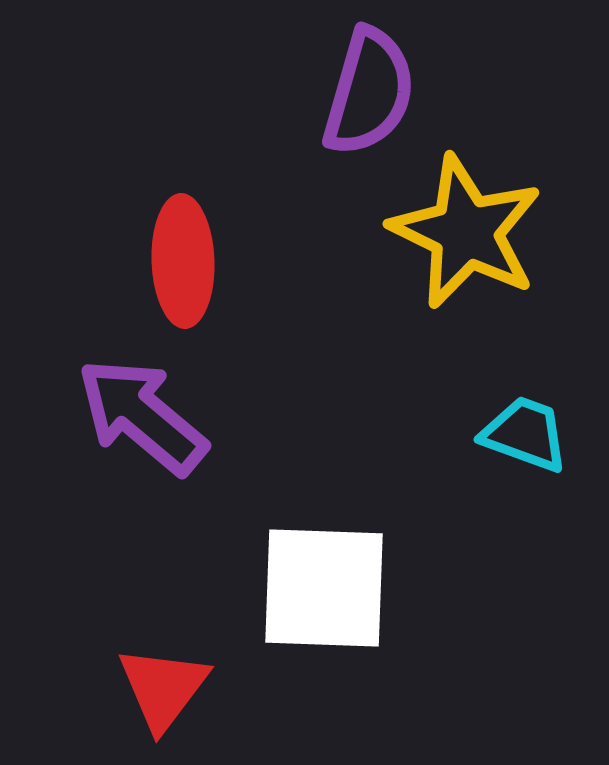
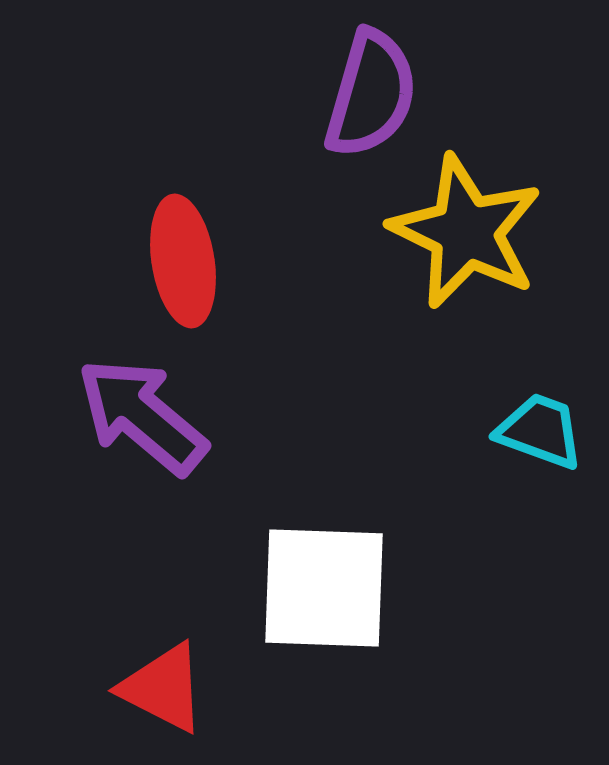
purple semicircle: moved 2 px right, 2 px down
red ellipse: rotated 7 degrees counterclockwise
cyan trapezoid: moved 15 px right, 3 px up
red triangle: rotated 40 degrees counterclockwise
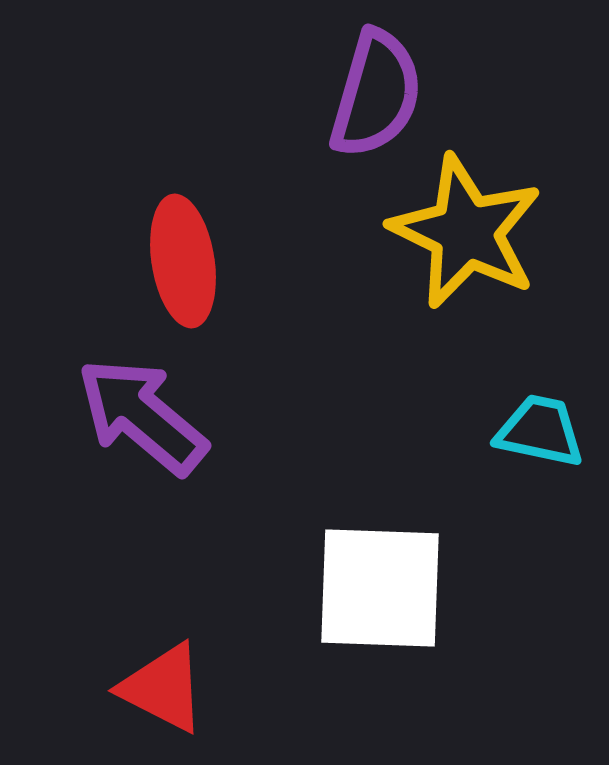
purple semicircle: moved 5 px right
cyan trapezoid: rotated 8 degrees counterclockwise
white square: moved 56 px right
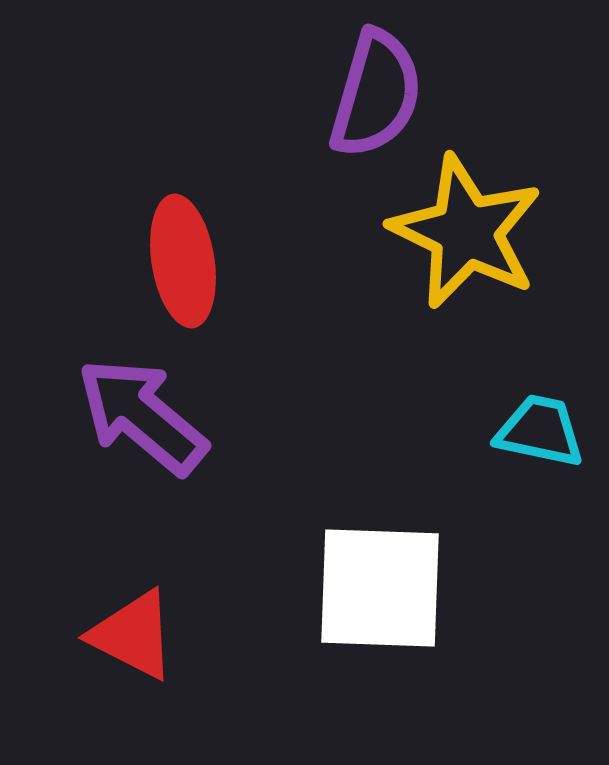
red triangle: moved 30 px left, 53 px up
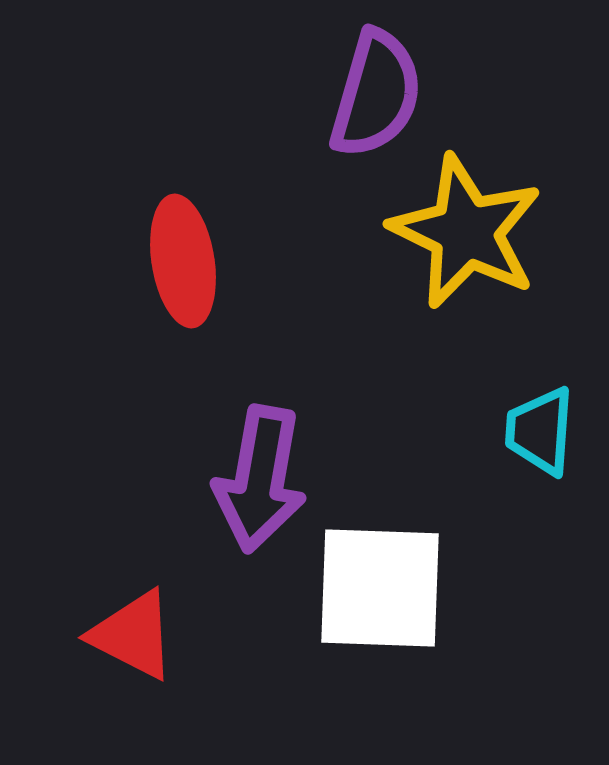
purple arrow: moved 118 px right, 63 px down; rotated 120 degrees counterclockwise
cyan trapezoid: rotated 98 degrees counterclockwise
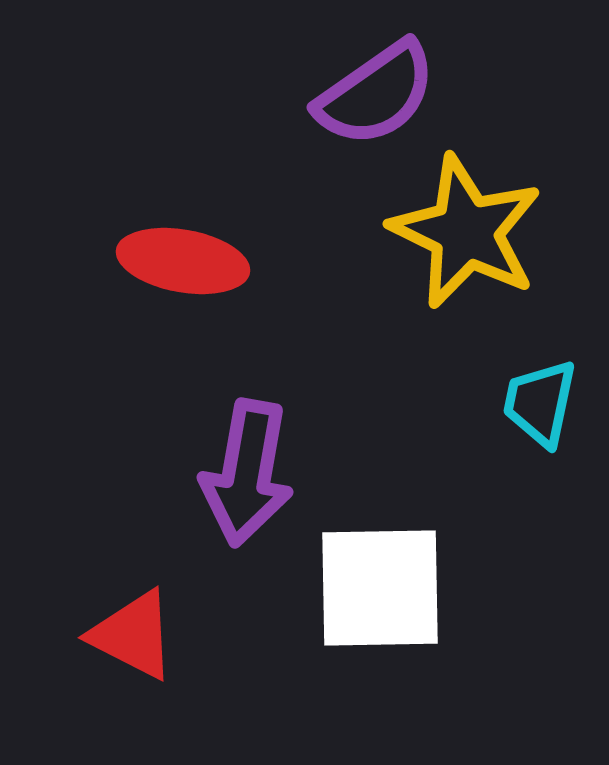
purple semicircle: rotated 39 degrees clockwise
red ellipse: rotated 71 degrees counterclockwise
cyan trapezoid: moved 28 px up; rotated 8 degrees clockwise
purple arrow: moved 13 px left, 6 px up
white square: rotated 3 degrees counterclockwise
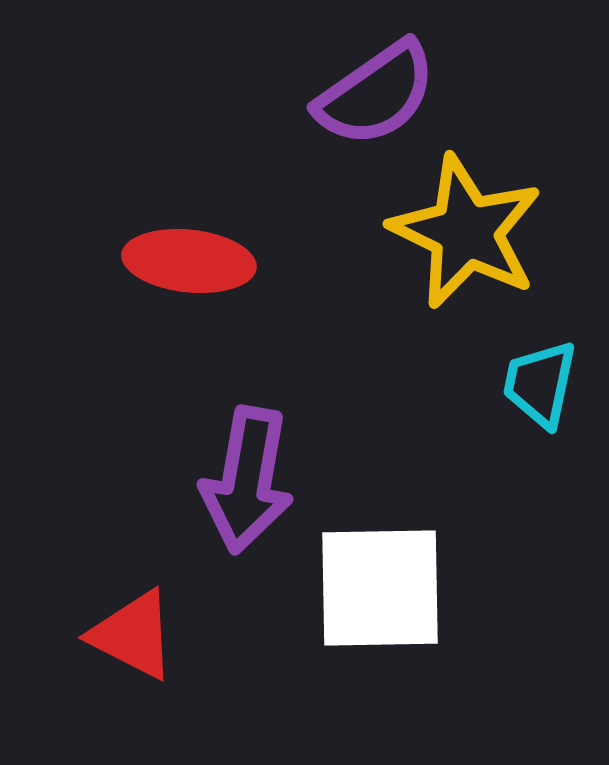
red ellipse: moved 6 px right; rotated 4 degrees counterclockwise
cyan trapezoid: moved 19 px up
purple arrow: moved 7 px down
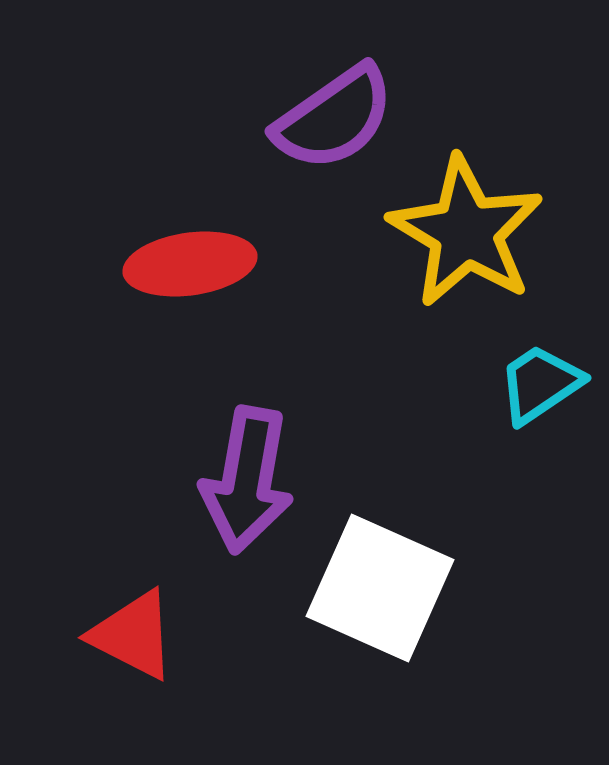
purple semicircle: moved 42 px left, 24 px down
yellow star: rotated 5 degrees clockwise
red ellipse: moved 1 px right, 3 px down; rotated 14 degrees counterclockwise
cyan trapezoid: rotated 44 degrees clockwise
white square: rotated 25 degrees clockwise
